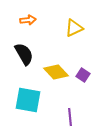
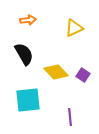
cyan square: rotated 16 degrees counterclockwise
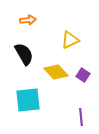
yellow triangle: moved 4 px left, 12 px down
purple line: moved 11 px right
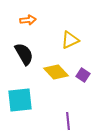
cyan square: moved 8 px left
purple line: moved 13 px left, 4 px down
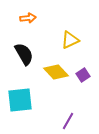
orange arrow: moved 2 px up
purple square: rotated 24 degrees clockwise
purple line: rotated 36 degrees clockwise
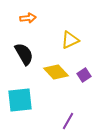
purple square: moved 1 px right
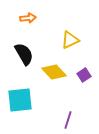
yellow diamond: moved 2 px left
purple line: moved 1 px up; rotated 12 degrees counterclockwise
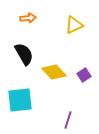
yellow triangle: moved 4 px right, 15 px up
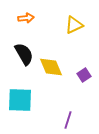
orange arrow: moved 2 px left
yellow diamond: moved 3 px left, 5 px up; rotated 20 degrees clockwise
cyan square: rotated 8 degrees clockwise
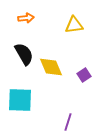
yellow triangle: rotated 18 degrees clockwise
purple line: moved 2 px down
